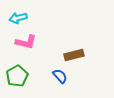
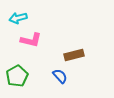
pink L-shape: moved 5 px right, 2 px up
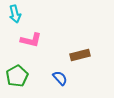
cyan arrow: moved 3 px left, 4 px up; rotated 90 degrees counterclockwise
brown rectangle: moved 6 px right
blue semicircle: moved 2 px down
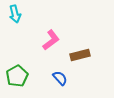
pink L-shape: moved 20 px right; rotated 50 degrees counterclockwise
